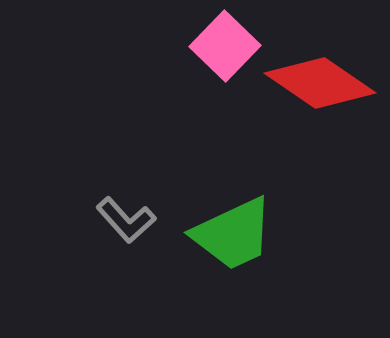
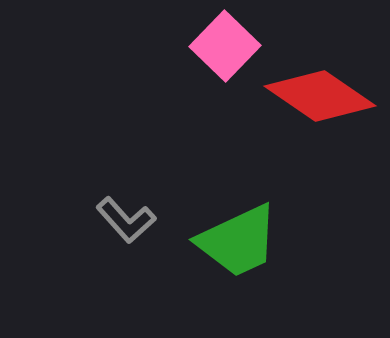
red diamond: moved 13 px down
green trapezoid: moved 5 px right, 7 px down
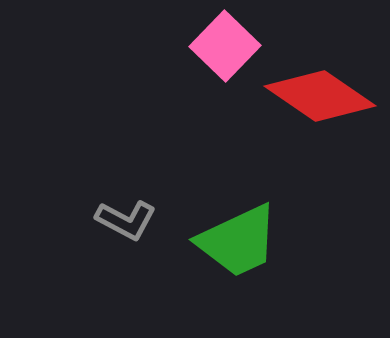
gray L-shape: rotated 20 degrees counterclockwise
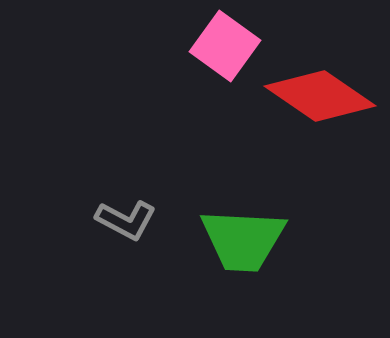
pink square: rotated 8 degrees counterclockwise
green trapezoid: moved 5 px right, 1 px up; rotated 28 degrees clockwise
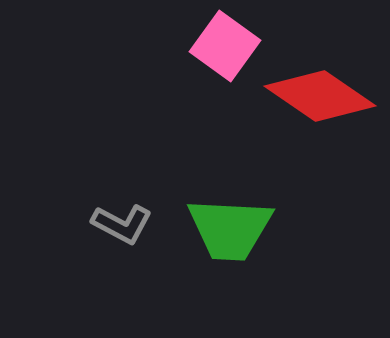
gray L-shape: moved 4 px left, 4 px down
green trapezoid: moved 13 px left, 11 px up
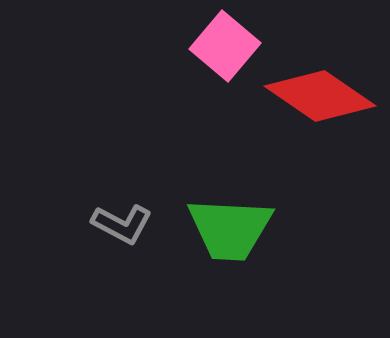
pink square: rotated 4 degrees clockwise
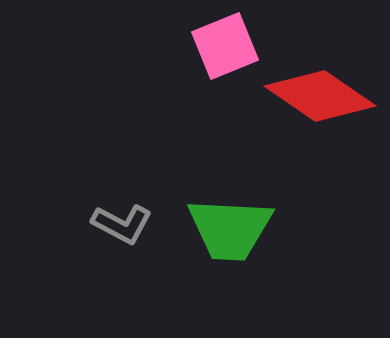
pink square: rotated 28 degrees clockwise
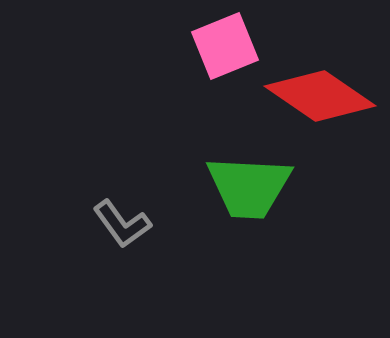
gray L-shape: rotated 26 degrees clockwise
green trapezoid: moved 19 px right, 42 px up
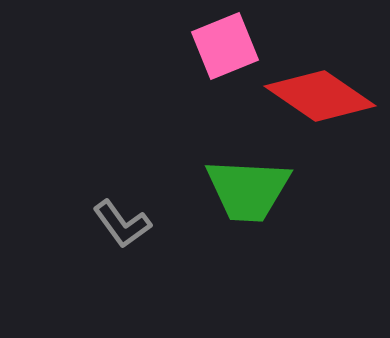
green trapezoid: moved 1 px left, 3 px down
